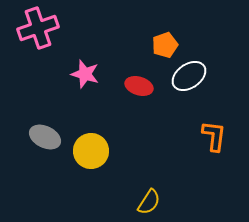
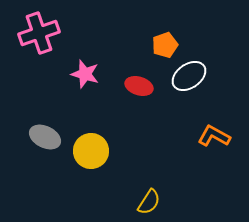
pink cross: moved 1 px right, 5 px down
orange L-shape: rotated 68 degrees counterclockwise
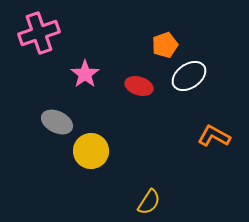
pink star: rotated 20 degrees clockwise
gray ellipse: moved 12 px right, 15 px up
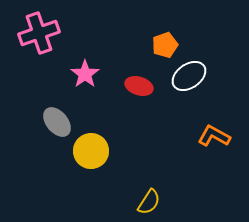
gray ellipse: rotated 24 degrees clockwise
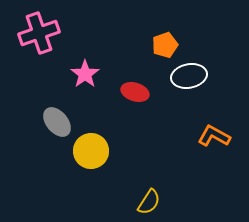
white ellipse: rotated 24 degrees clockwise
red ellipse: moved 4 px left, 6 px down
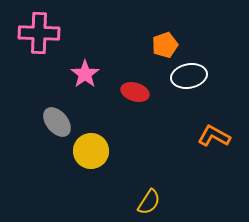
pink cross: rotated 21 degrees clockwise
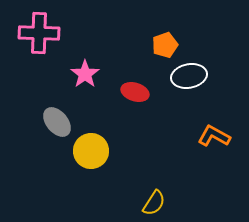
yellow semicircle: moved 5 px right, 1 px down
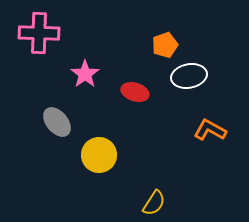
orange L-shape: moved 4 px left, 6 px up
yellow circle: moved 8 px right, 4 px down
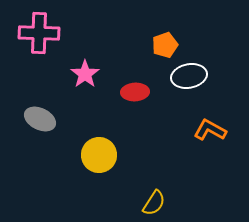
red ellipse: rotated 20 degrees counterclockwise
gray ellipse: moved 17 px left, 3 px up; rotated 24 degrees counterclockwise
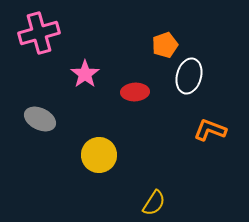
pink cross: rotated 18 degrees counterclockwise
white ellipse: rotated 64 degrees counterclockwise
orange L-shape: rotated 8 degrees counterclockwise
